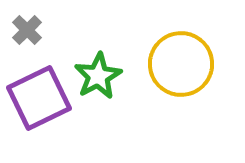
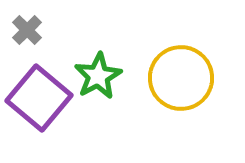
yellow circle: moved 14 px down
purple square: rotated 24 degrees counterclockwise
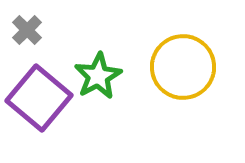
yellow circle: moved 2 px right, 11 px up
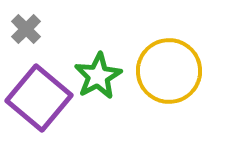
gray cross: moved 1 px left, 1 px up
yellow circle: moved 14 px left, 4 px down
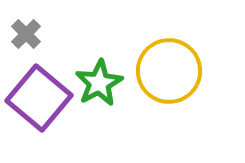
gray cross: moved 5 px down
green star: moved 1 px right, 7 px down
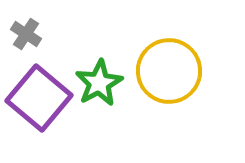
gray cross: rotated 12 degrees counterclockwise
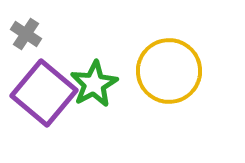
green star: moved 5 px left, 1 px down
purple square: moved 5 px right, 5 px up
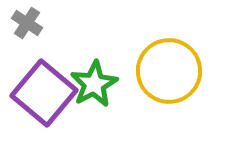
gray cross: moved 1 px right, 11 px up
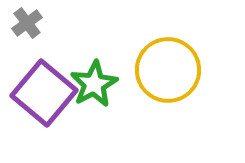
gray cross: rotated 20 degrees clockwise
yellow circle: moved 1 px left, 1 px up
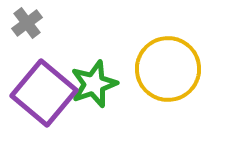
yellow circle: moved 1 px up
green star: rotated 9 degrees clockwise
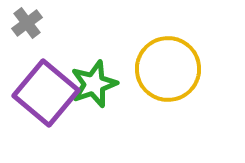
purple square: moved 2 px right
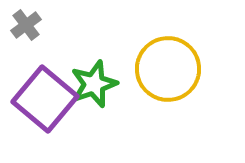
gray cross: moved 1 px left, 2 px down
purple square: moved 1 px left, 6 px down
